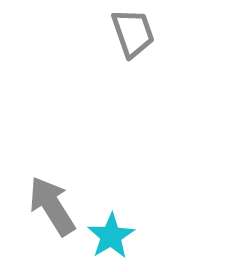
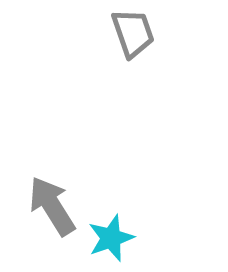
cyan star: moved 2 px down; rotated 12 degrees clockwise
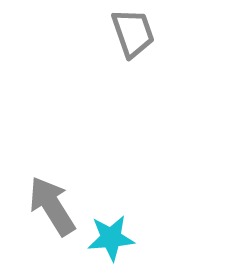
cyan star: rotated 15 degrees clockwise
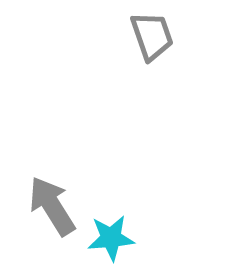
gray trapezoid: moved 19 px right, 3 px down
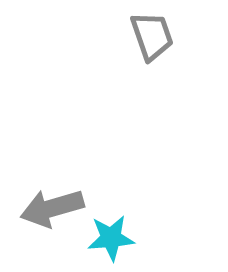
gray arrow: moved 2 px down; rotated 74 degrees counterclockwise
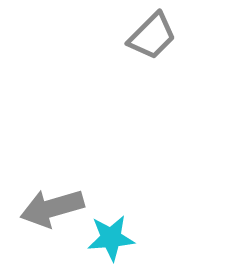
gray trapezoid: rotated 64 degrees clockwise
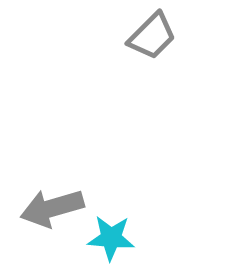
cyan star: rotated 9 degrees clockwise
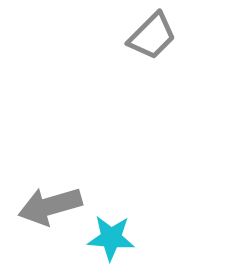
gray arrow: moved 2 px left, 2 px up
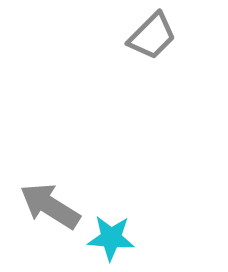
gray arrow: rotated 48 degrees clockwise
